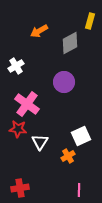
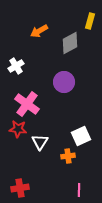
orange cross: rotated 24 degrees clockwise
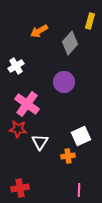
gray diamond: rotated 20 degrees counterclockwise
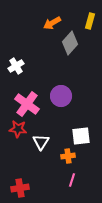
orange arrow: moved 13 px right, 8 px up
purple circle: moved 3 px left, 14 px down
white square: rotated 18 degrees clockwise
white triangle: moved 1 px right
pink line: moved 7 px left, 10 px up; rotated 16 degrees clockwise
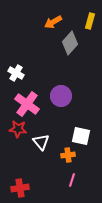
orange arrow: moved 1 px right, 1 px up
white cross: moved 7 px down; rotated 28 degrees counterclockwise
white square: rotated 18 degrees clockwise
white triangle: rotated 12 degrees counterclockwise
orange cross: moved 1 px up
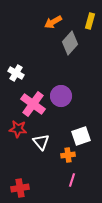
pink cross: moved 6 px right
white square: rotated 30 degrees counterclockwise
